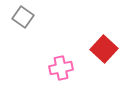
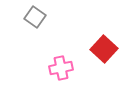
gray square: moved 12 px right
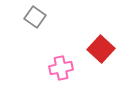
red square: moved 3 px left
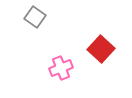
pink cross: rotated 10 degrees counterclockwise
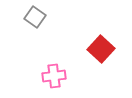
pink cross: moved 7 px left, 8 px down; rotated 15 degrees clockwise
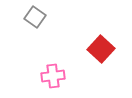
pink cross: moved 1 px left
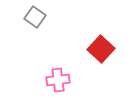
pink cross: moved 5 px right, 4 px down
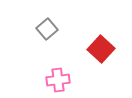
gray square: moved 12 px right, 12 px down; rotated 15 degrees clockwise
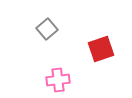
red square: rotated 28 degrees clockwise
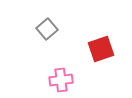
pink cross: moved 3 px right
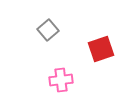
gray square: moved 1 px right, 1 px down
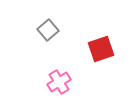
pink cross: moved 2 px left, 2 px down; rotated 25 degrees counterclockwise
